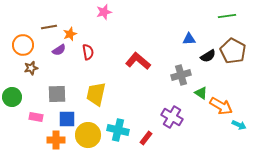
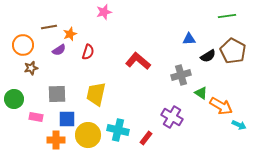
red semicircle: rotated 28 degrees clockwise
green circle: moved 2 px right, 2 px down
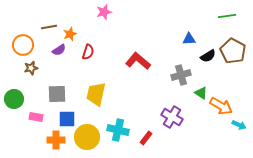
yellow circle: moved 1 px left, 2 px down
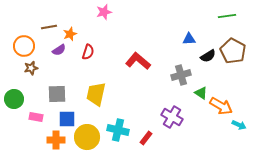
orange circle: moved 1 px right, 1 px down
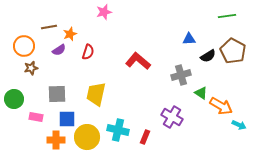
red rectangle: moved 1 px left, 1 px up; rotated 16 degrees counterclockwise
